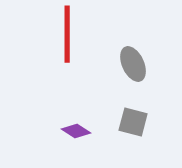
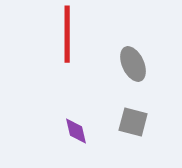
purple diamond: rotated 44 degrees clockwise
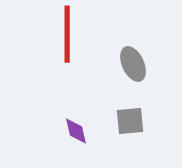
gray square: moved 3 px left, 1 px up; rotated 20 degrees counterclockwise
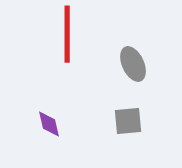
gray square: moved 2 px left
purple diamond: moved 27 px left, 7 px up
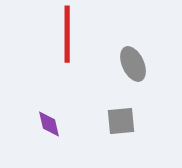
gray square: moved 7 px left
